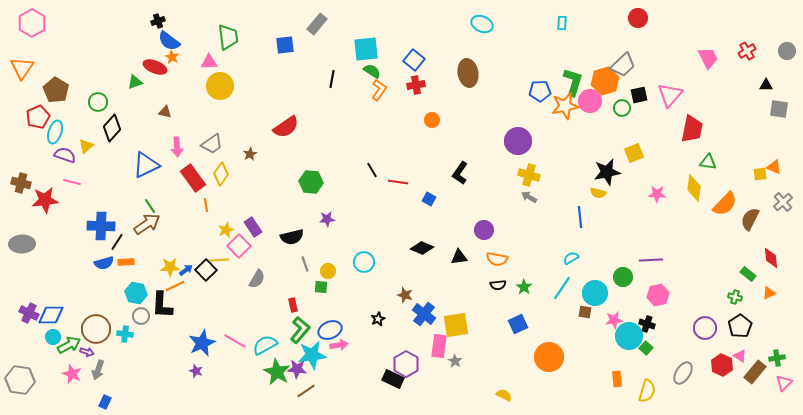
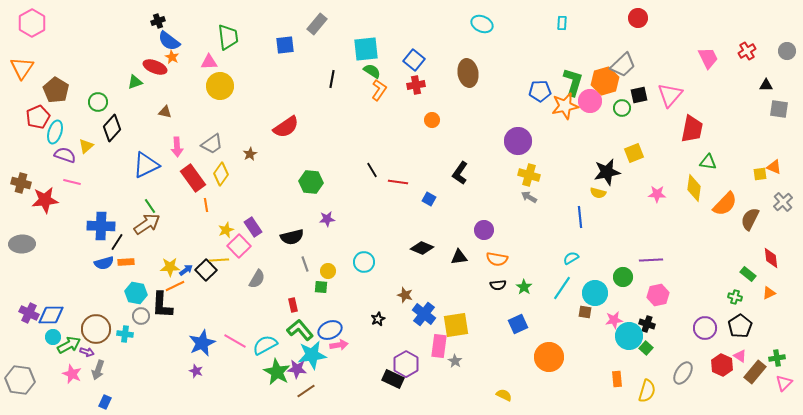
green L-shape at (300, 330): rotated 80 degrees counterclockwise
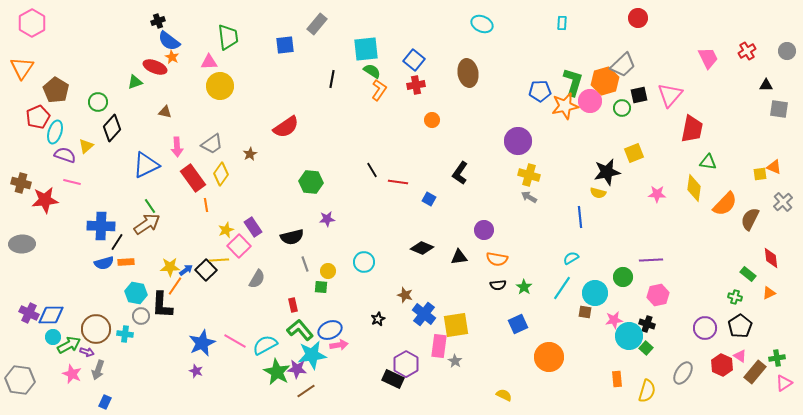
orange line at (175, 286): rotated 30 degrees counterclockwise
pink triangle at (784, 383): rotated 12 degrees clockwise
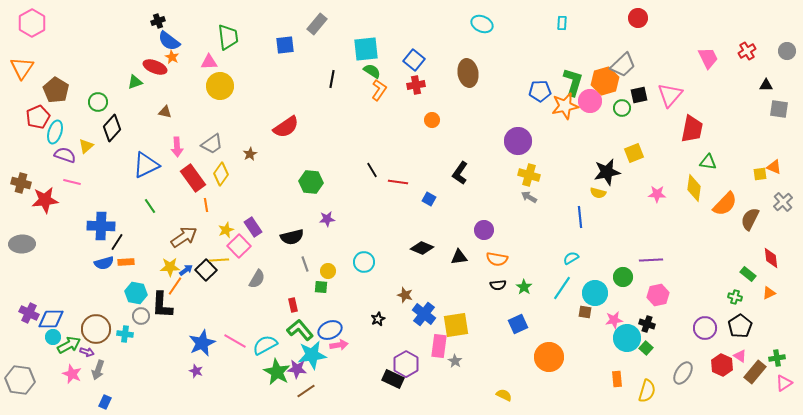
brown arrow at (147, 224): moved 37 px right, 13 px down
blue diamond at (51, 315): moved 4 px down
cyan circle at (629, 336): moved 2 px left, 2 px down
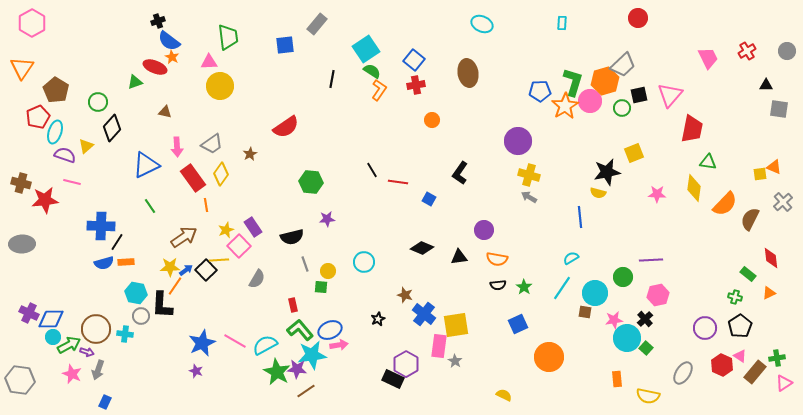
cyan square at (366, 49): rotated 28 degrees counterclockwise
orange star at (565, 106): rotated 20 degrees counterclockwise
black cross at (647, 324): moved 2 px left, 5 px up; rotated 28 degrees clockwise
yellow semicircle at (647, 391): moved 1 px right, 5 px down; rotated 85 degrees clockwise
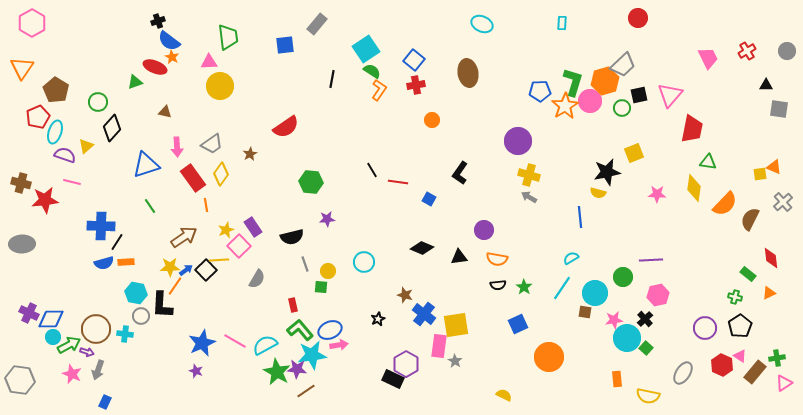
blue triangle at (146, 165): rotated 8 degrees clockwise
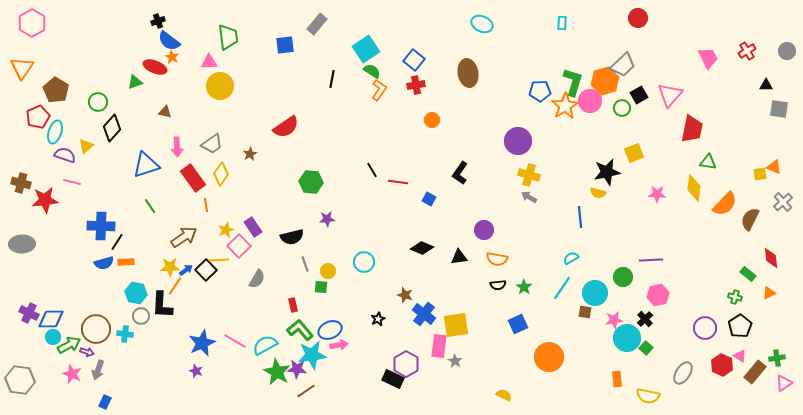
black square at (639, 95): rotated 18 degrees counterclockwise
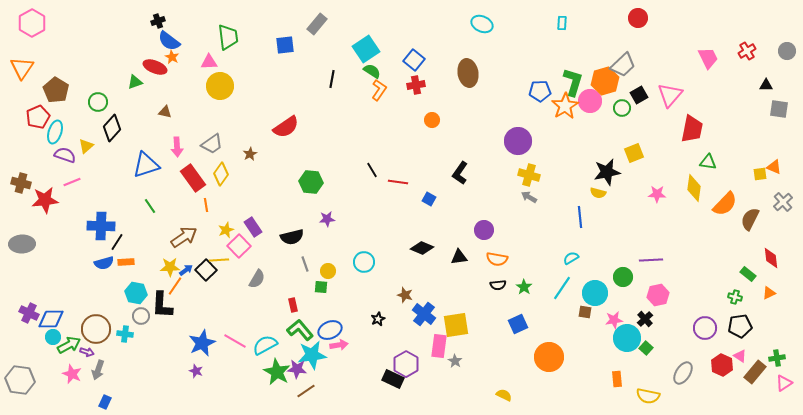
pink line at (72, 182): rotated 36 degrees counterclockwise
black pentagon at (740, 326): rotated 25 degrees clockwise
